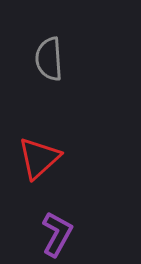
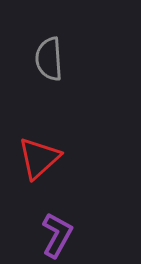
purple L-shape: moved 1 px down
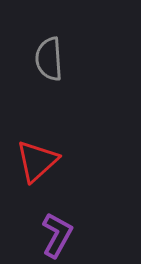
red triangle: moved 2 px left, 3 px down
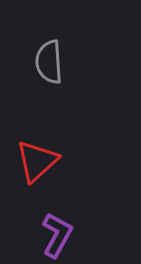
gray semicircle: moved 3 px down
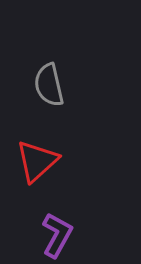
gray semicircle: moved 23 px down; rotated 9 degrees counterclockwise
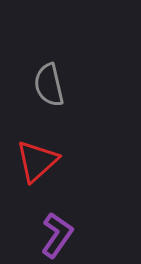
purple L-shape: rotated 6 degrees clockwise
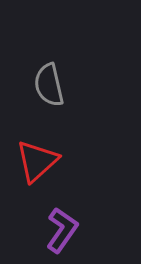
purple L-shape: moved 5 px right, 5 px up
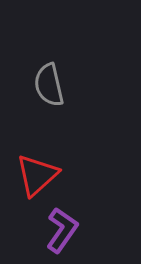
red triangle: moved 14 px down
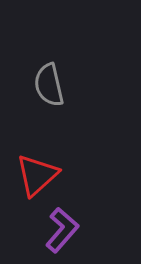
purple L-shape: rotated 6 degrees clockwise
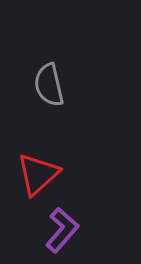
red triangle: moved 1 px right, 1 px up
